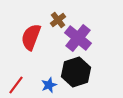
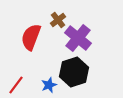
black hexagon: moved 2 px left
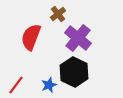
brown cross: moved 6 px up
black hexagon: rotated 16 degrees counterclockwise
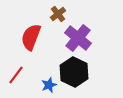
red line: moved 10 px up
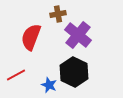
brown cross: rotated 28 degrees clockwise
purple cross: moved 3 px up
red line: rotated 24 degrees clockwise
blue star: rotated 28 degrees counterclockwise
